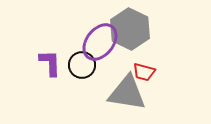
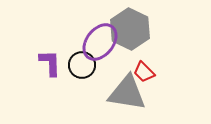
red trapezoid: rotated 30 degrees clockwise
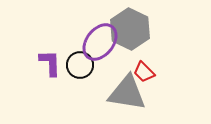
black circle: moved 2 px left
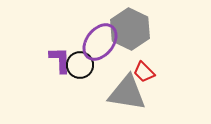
purple L-shape: moved 10 px right, 3 px up
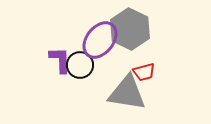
purple ellipse: moved 2 px up
red trapezoid: rotated 60 degrees counterclockwise
